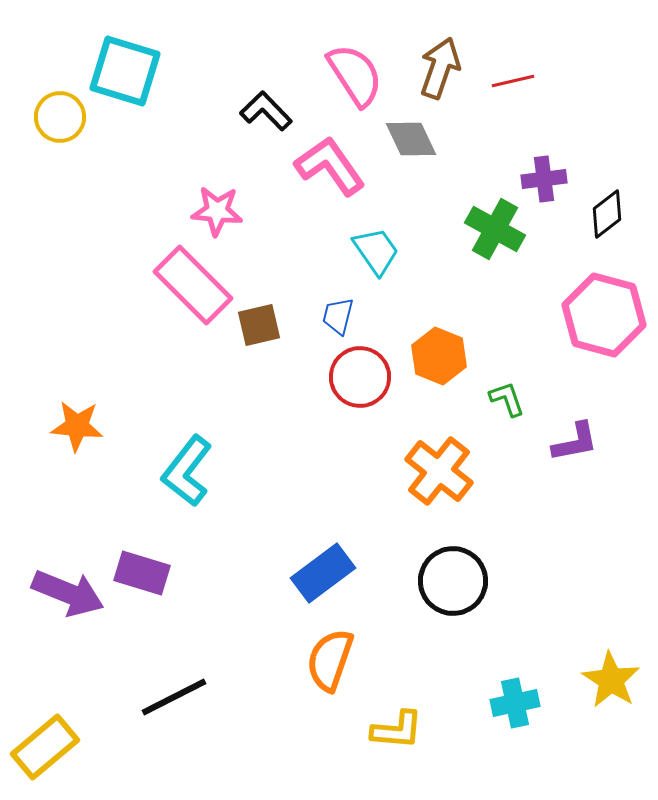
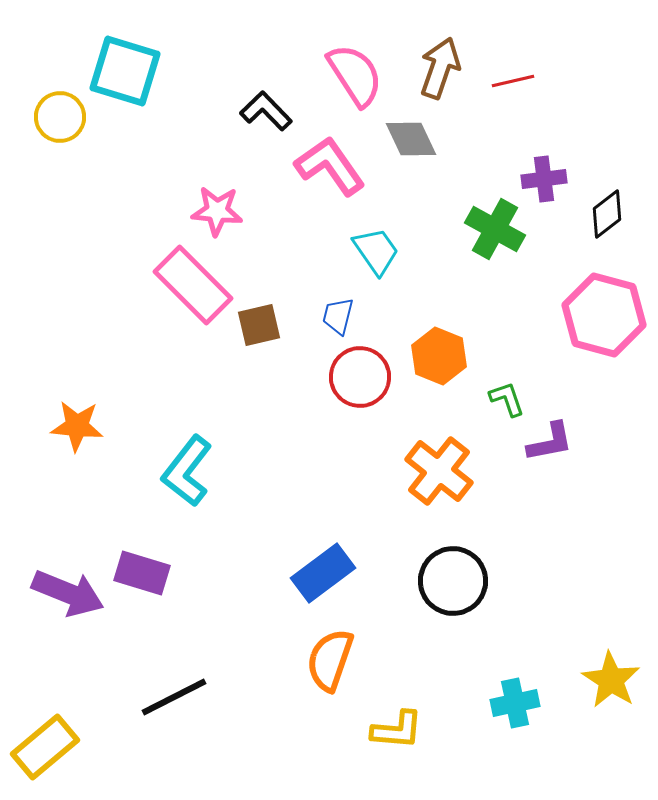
purple L-shape: moved 25 px left
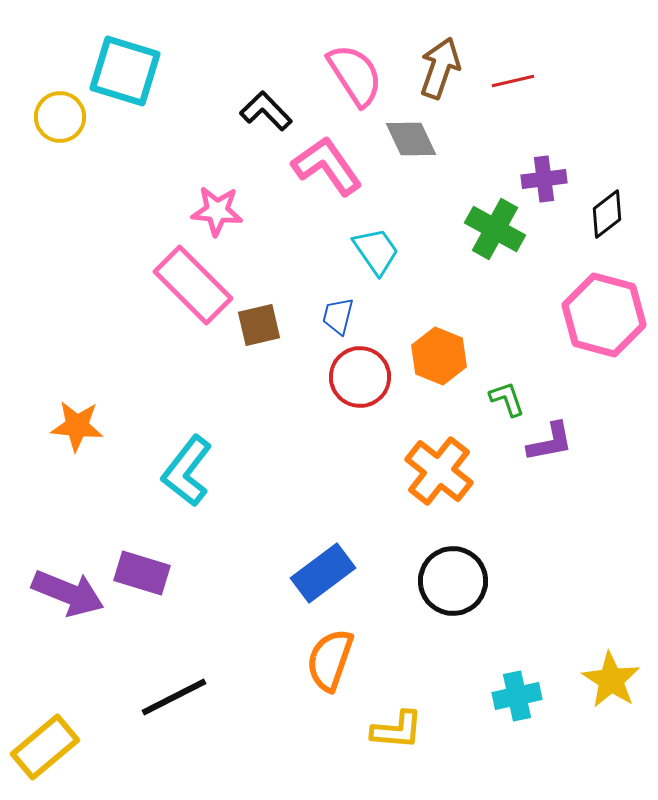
pink L-shape: moved 3 px left
cyan cross: moved 2 px right, 7 px up
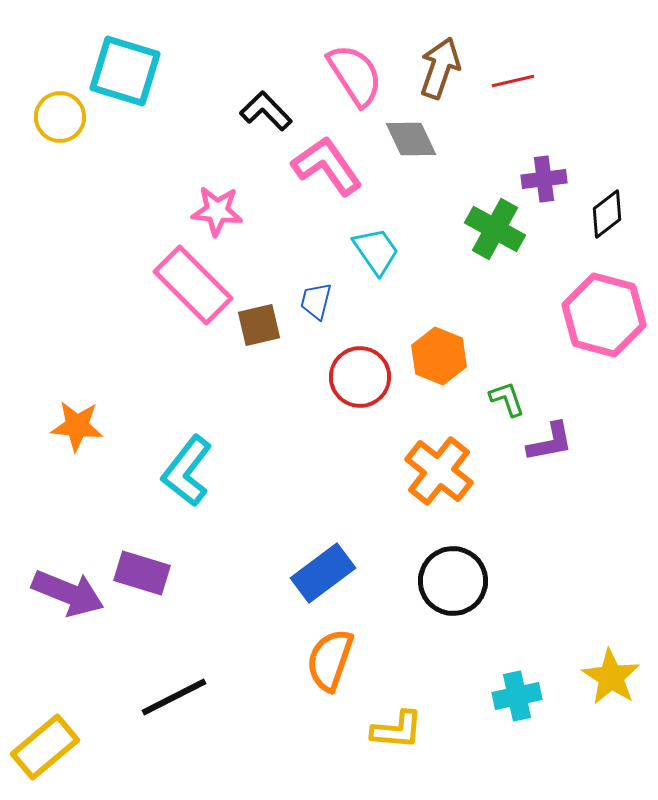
blue trapezoid: moved 22 px left, 15 px up
yellow star: moved 3 px up
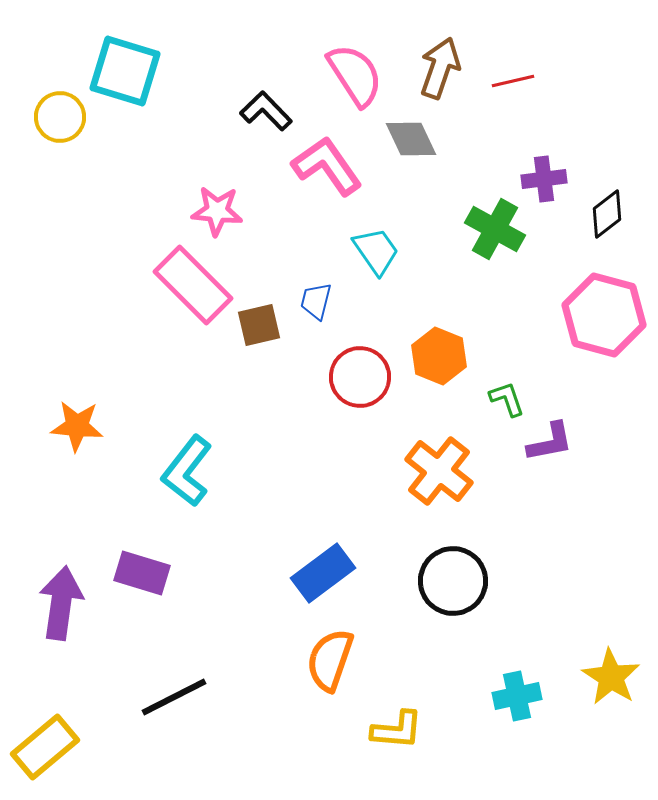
purple arrow: moved 7 px left, 10 px down; rotated 104 degrees counterclockwise
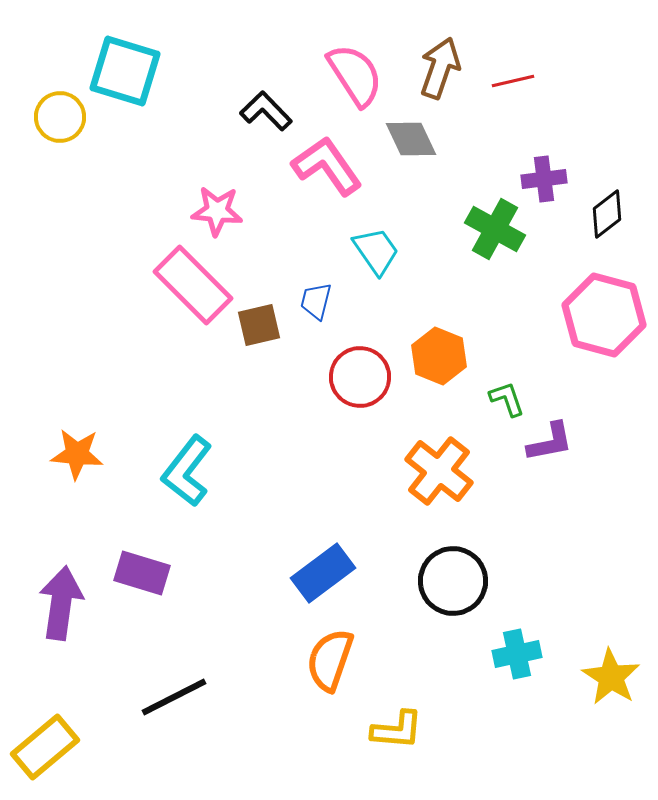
orange star: moved 28 px down
cyan cross: moved 42 px up
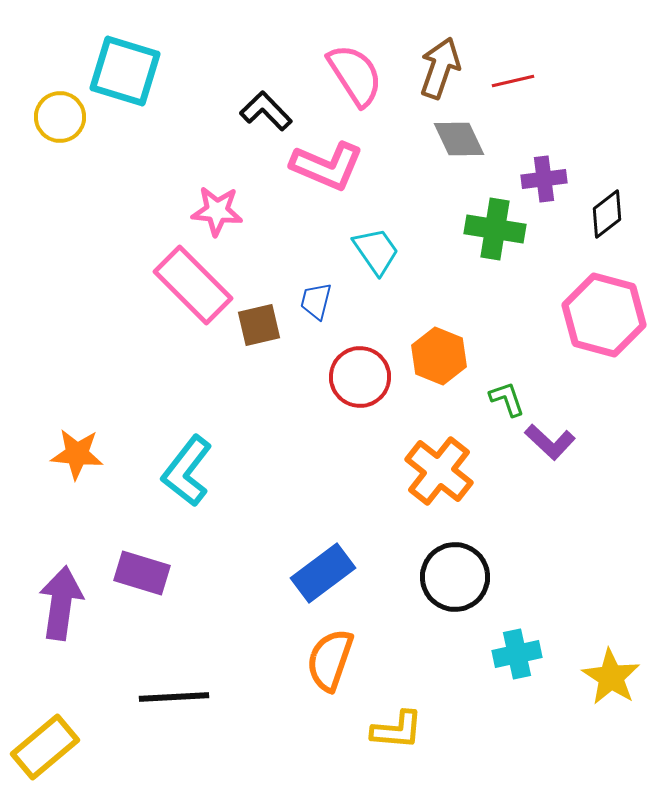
gray diamond: moved 48 px right
pink L-shape: rotated 148 degrees clockwise
green cross: rotated 20 degrees counterclockwise
purple L-shape: rotated 54 degrees clockwise
black circle: moved 2 px right, 4 px up
black line: rotated 24 degrees clockwise
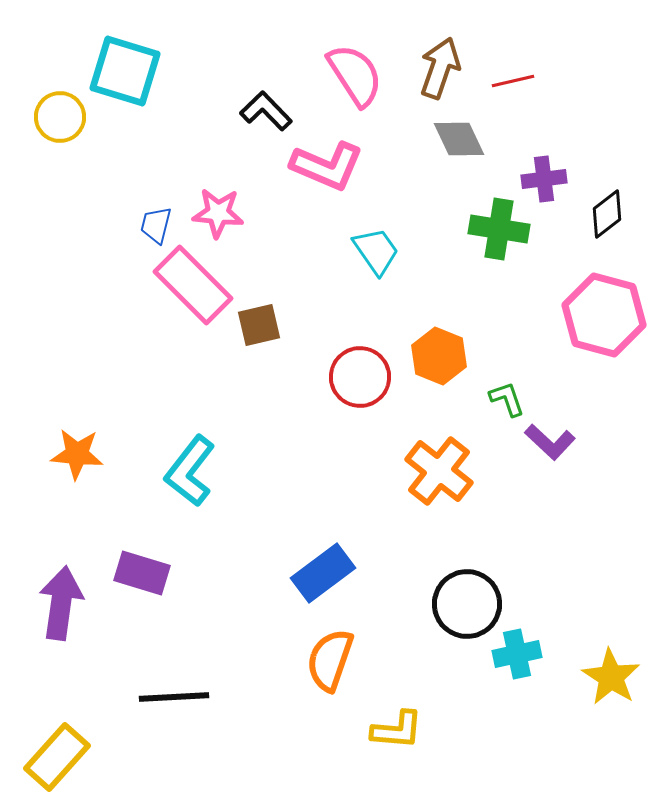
pink star: moved 1 px right, 2 px down
green cross: moved 4 px right
blue trapezoid: moved 160 px left, 76 px up
cyan L-shape: moved 3 px right
black circle: moved 12 px right, 27 px down
yellow rectangle: moved 12 px right, 10 px down; rotated 8 degrees counterclockwise
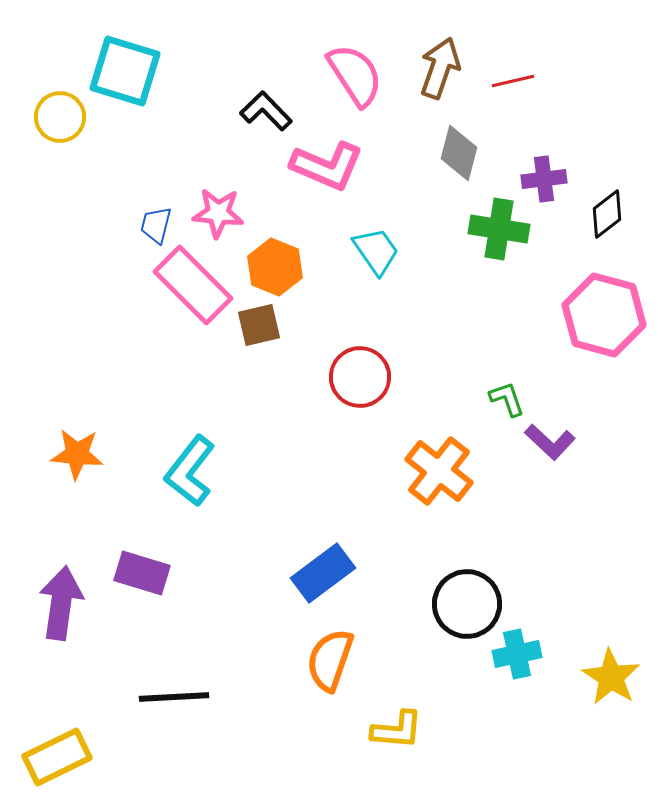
gray diamond: moved 14 px down; rotated 40 degrees clockwise
orange hexagon: moved 164 px left, 89 px up
yellow rectangle: rotated 22 degrees clockwise
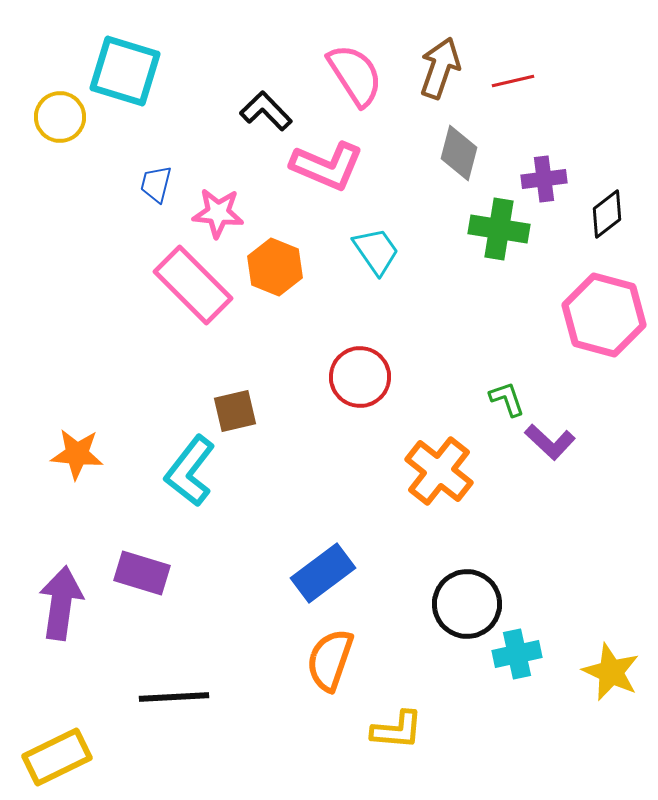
blue trapezoid: moved 41 px up
brown square: moved 24 px left, 86 px down
yellow star: moved 5 px up; rotated 8 degrees counterclockwise
